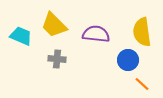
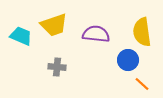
yellow trapezoid: rotated 64 degrees counterclockwise
gray cross: moved 8 px down
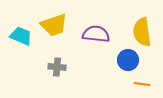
orange line: rotated 35 degrees counterclockwise
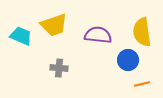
purple semicircle: moved 2 px right, 1 px down
gray cross: moved 2 px right, 1 px down
orange line: rotated 21 degrees counterclockwise
